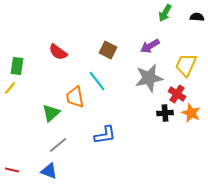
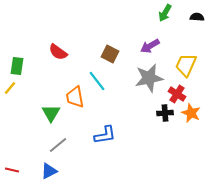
brown square: moved 2 px right, 4 px down
green triangle: rotated 18 degrees counterclockwise
blue triangle: rotated 48 degrees counterclockwise
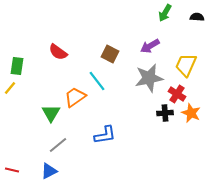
orange trapezoid: rotated 65 degrees clockwise
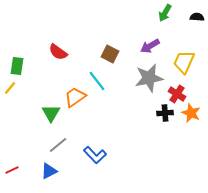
yellow trapezoid: moved 2 px left, 3 px up
blue L-shape: moved 10 px left, 20 px down; rotated 55 degrees clockwise
red line: rotated 40 degrees counterclockwise
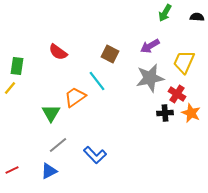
gray star: moved 1 px right
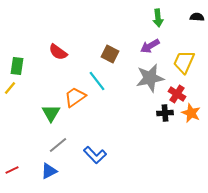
green arrow: moved 7 px left, 5 px down; rotated 36 degrees counterclockwise
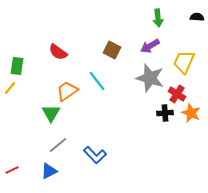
brown square: moved 2 px right, 4 px up
gray star: rotated 28 degrees clockwise
orange trapezoid: moved 8 px left, 6 px up
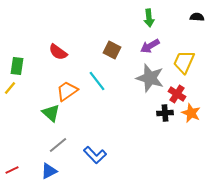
green arrow: moved 9 px left
green triangle: rotated 18 degrees counterclockwise
